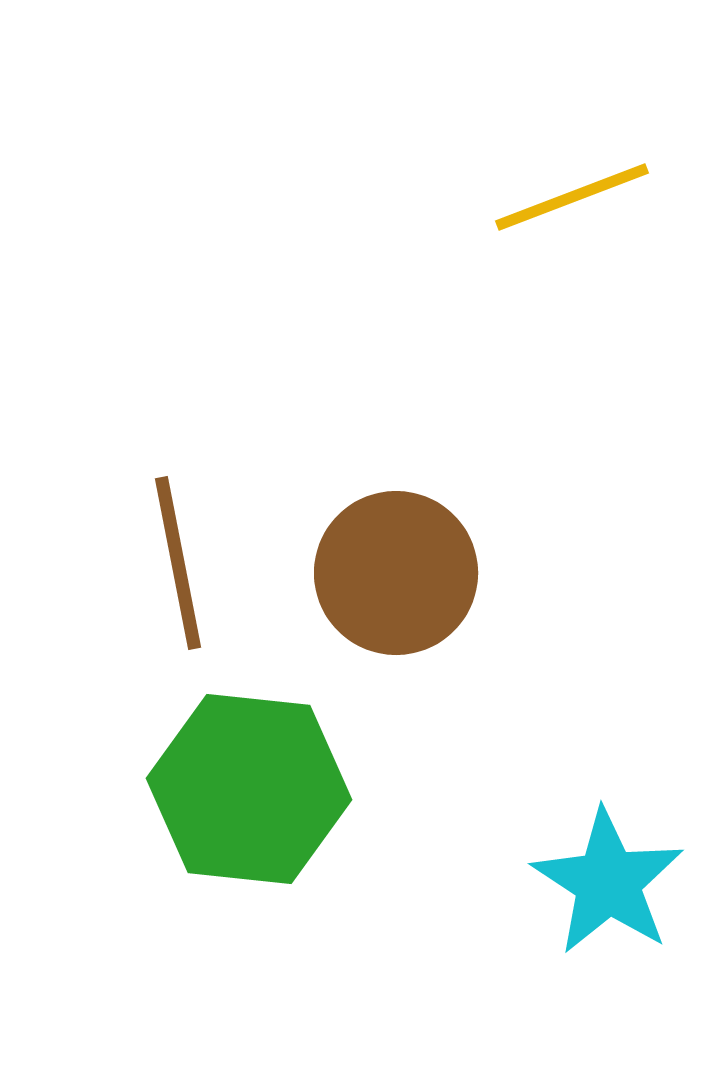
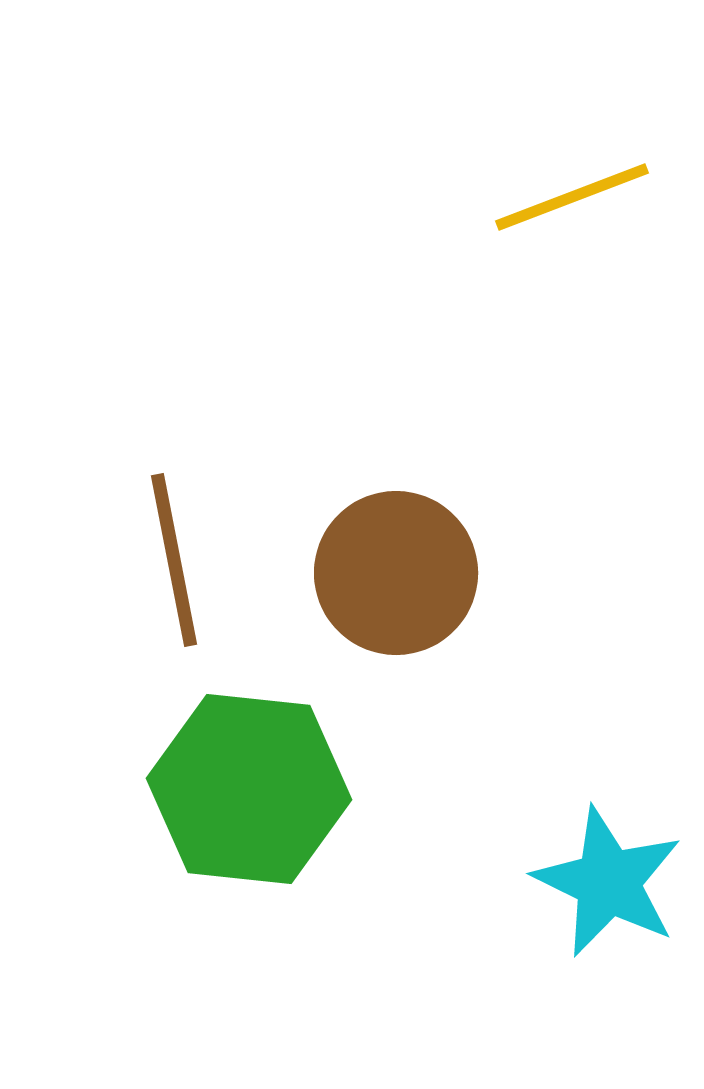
brown line: moved 4 px left, 3 px up
cyan star: rotated 7 degrees counterclockwise
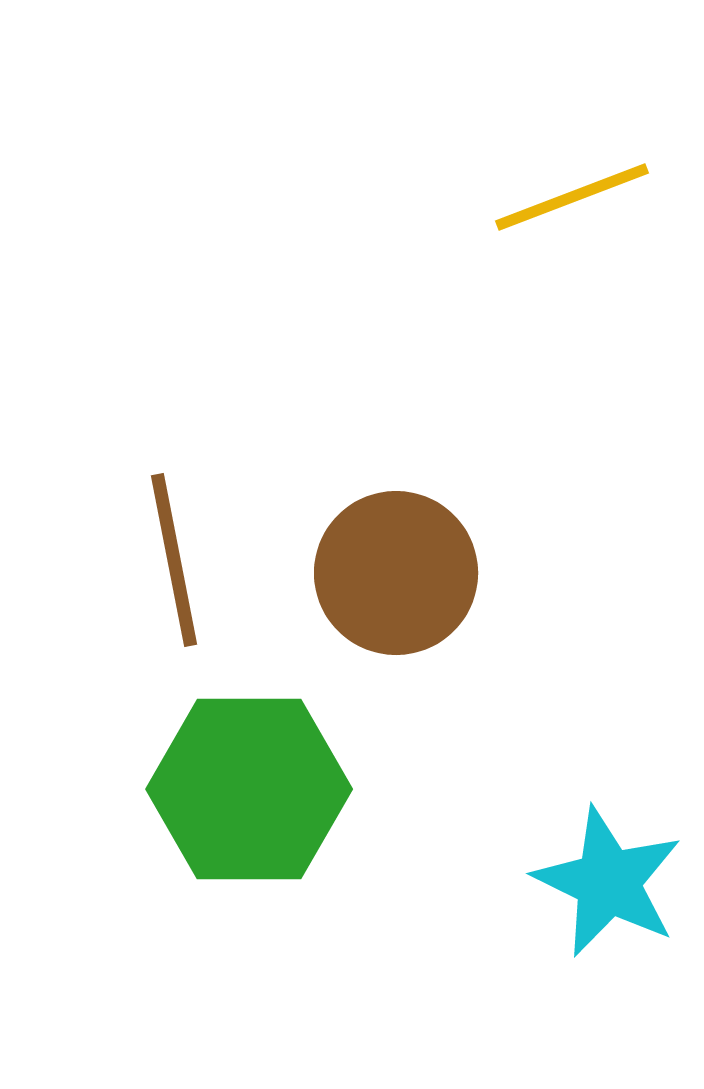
green hexagon: rotated 6 degrees counterclockwise
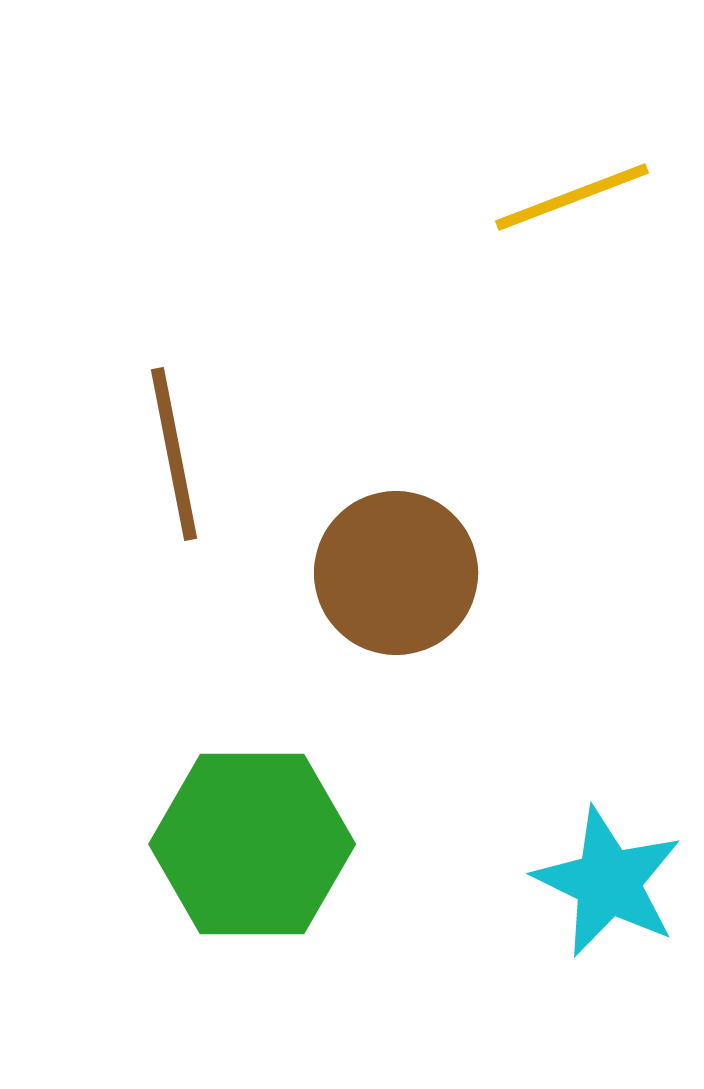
brown line: moved 106 px up
green hexagon: moved 3 px right, 55 px down
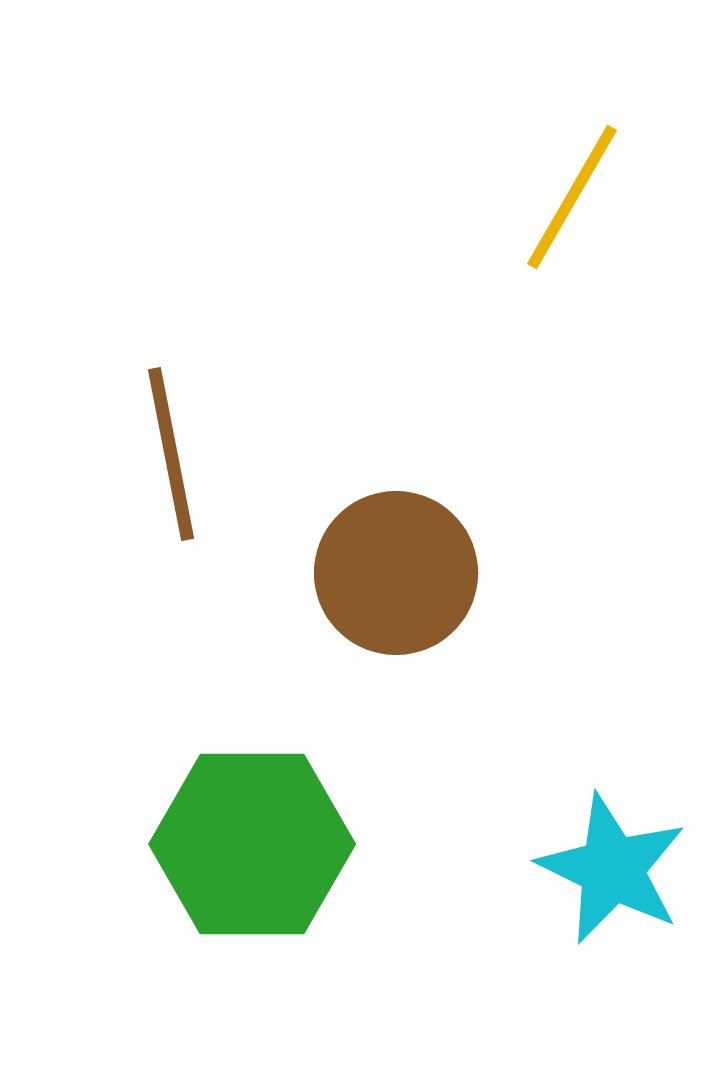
yellow line: rotated 39 degrees counterclockwise
brown line: moved 3 px left
cyan star: moved 4 px right, 13 px up
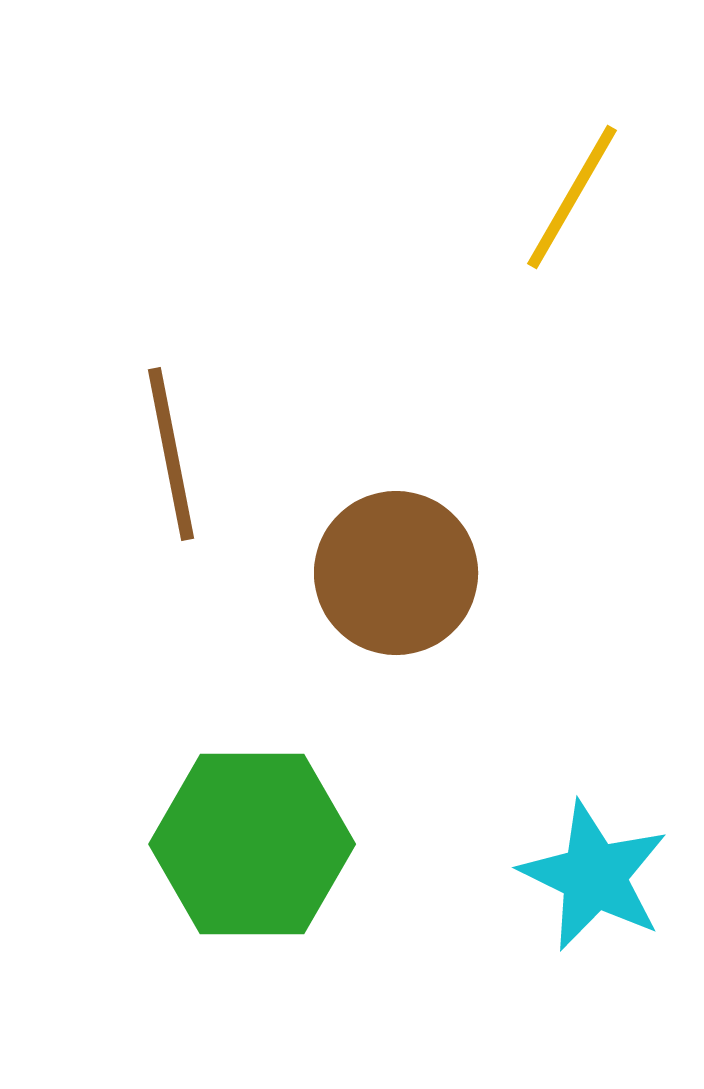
cyan star: moved 18 px left, 7 px down
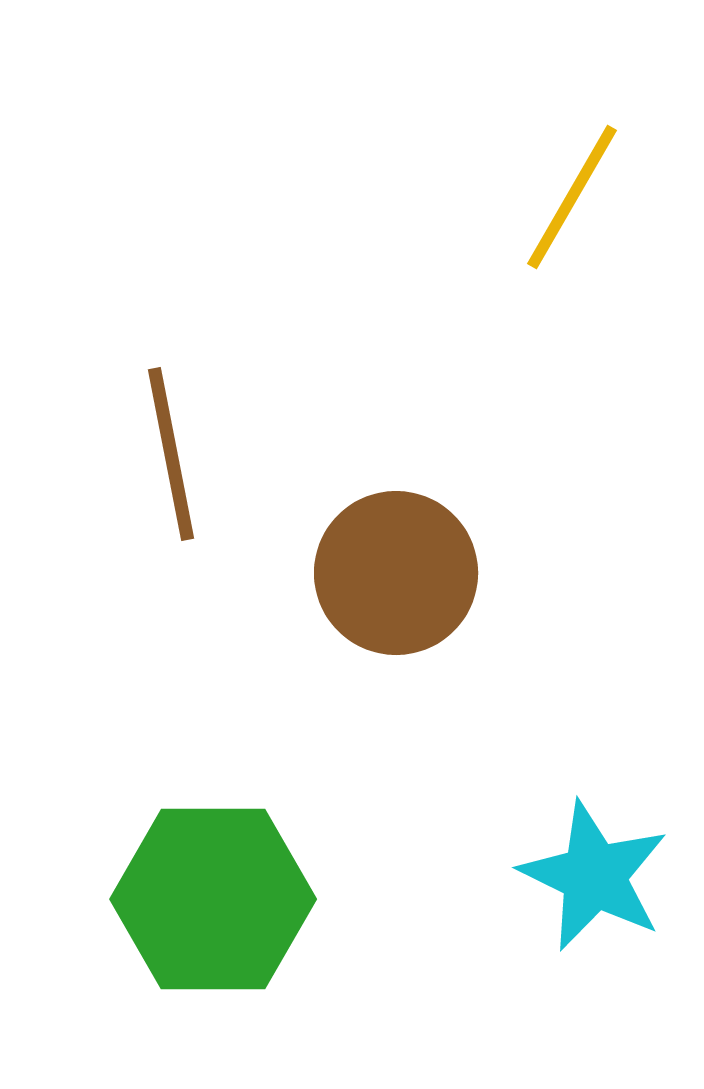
green hexagon: moved 39 px left, 55 px down
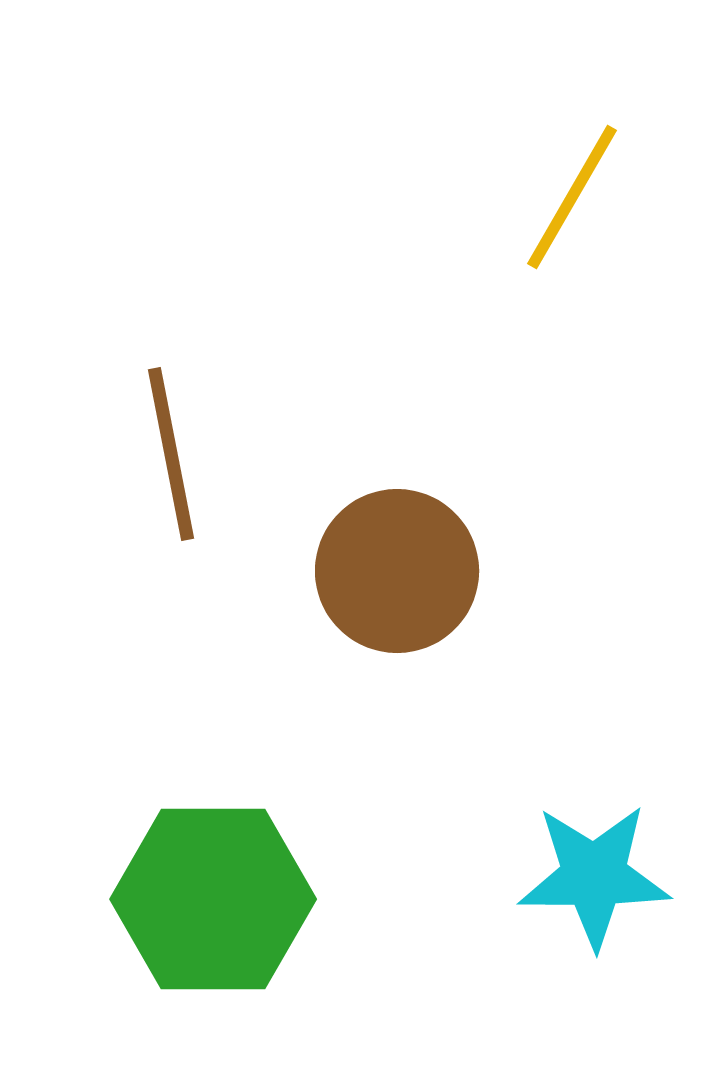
brown circle: moved 1 px right, 2 px up
cyan star: rotated 26 degrees counterclockwise
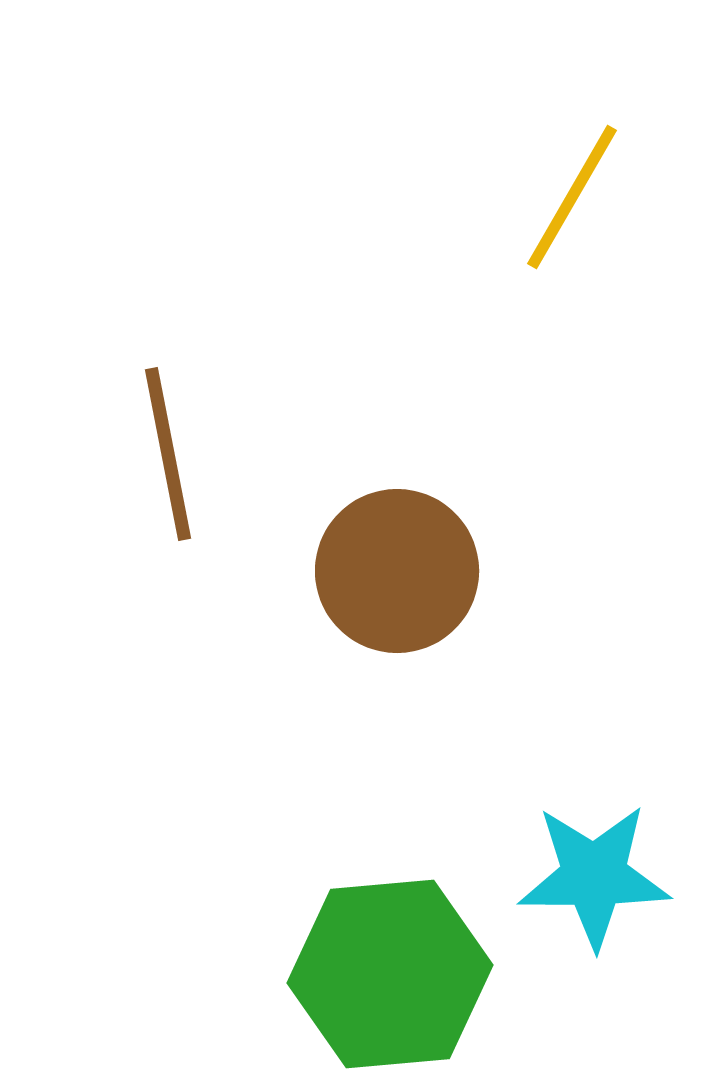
brown line: moved 3 px left
green hexagon: moved 177 px right, 75 px down; rotated 5 degrees counterclockwise
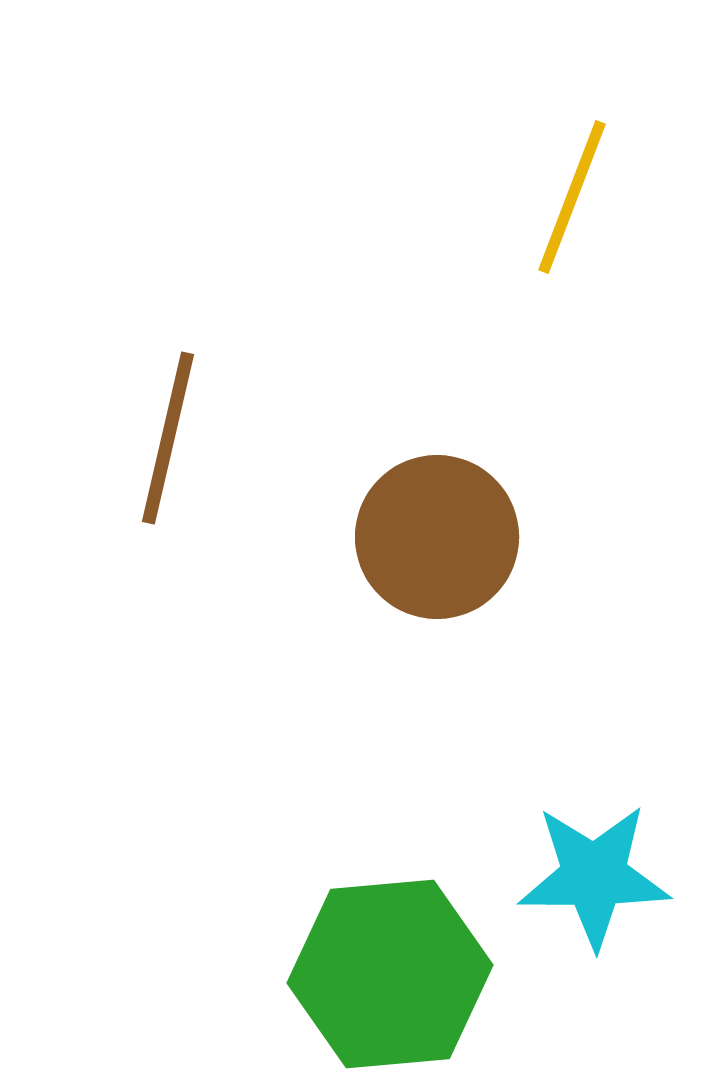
yellow line: rotated 9 degrees counterclockwise
brown line: moved 16 px up; rotated 24 degrees clockwise
brown circle: moved 40 px right, 34 px up
